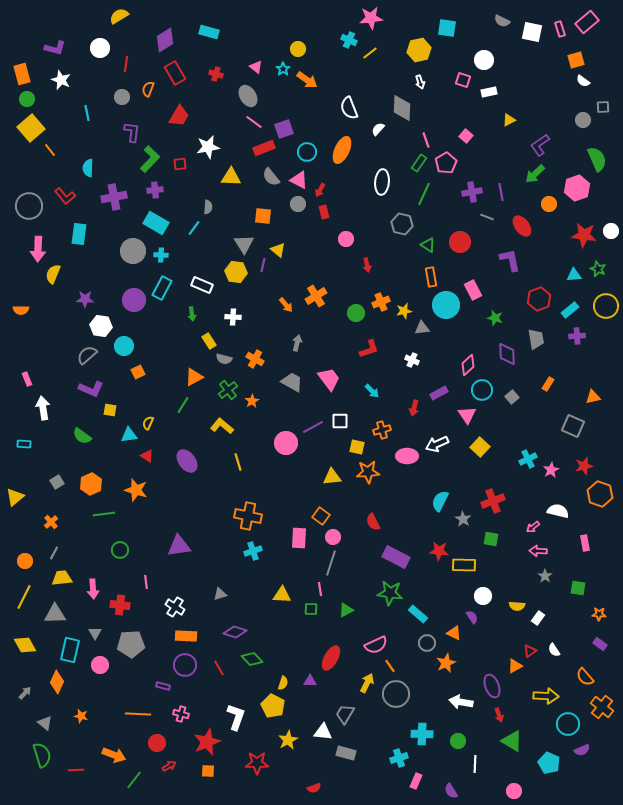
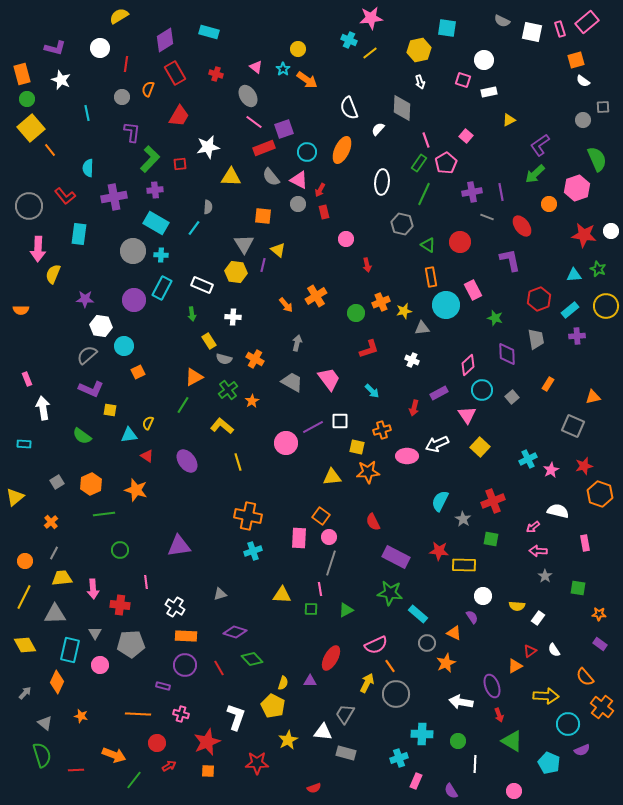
pink circle at (333, 537): moved 4 px left
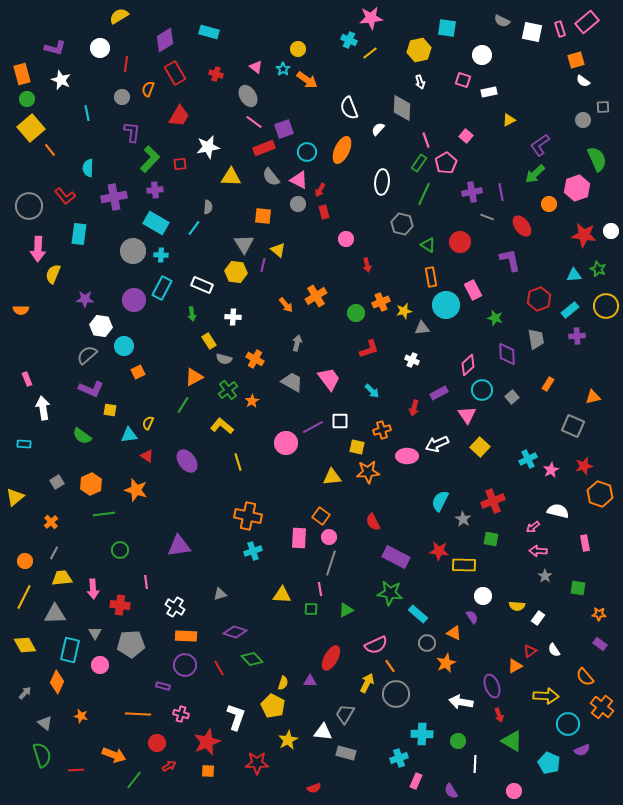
white circle at (484, 60): moved 2 px left, 5 px up
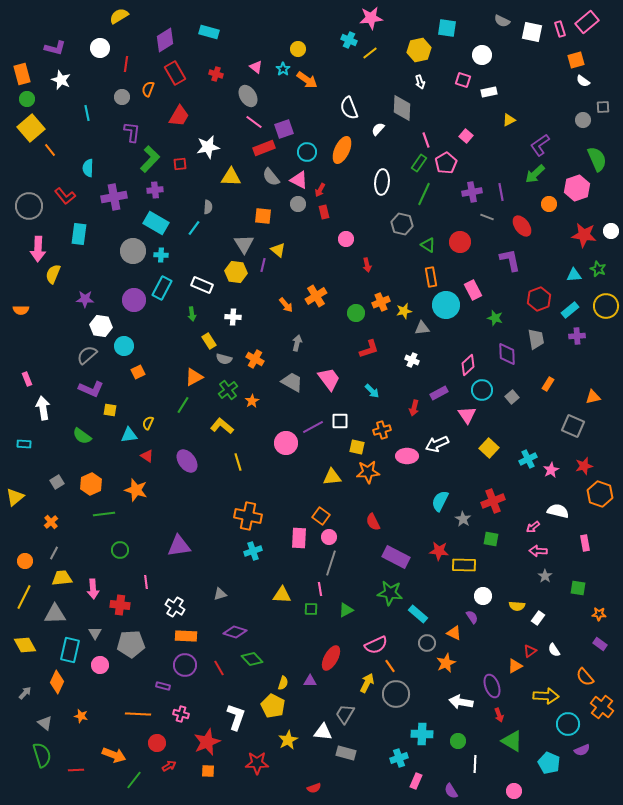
yellow square at (480, 447): moved 9 px right, 1 px down
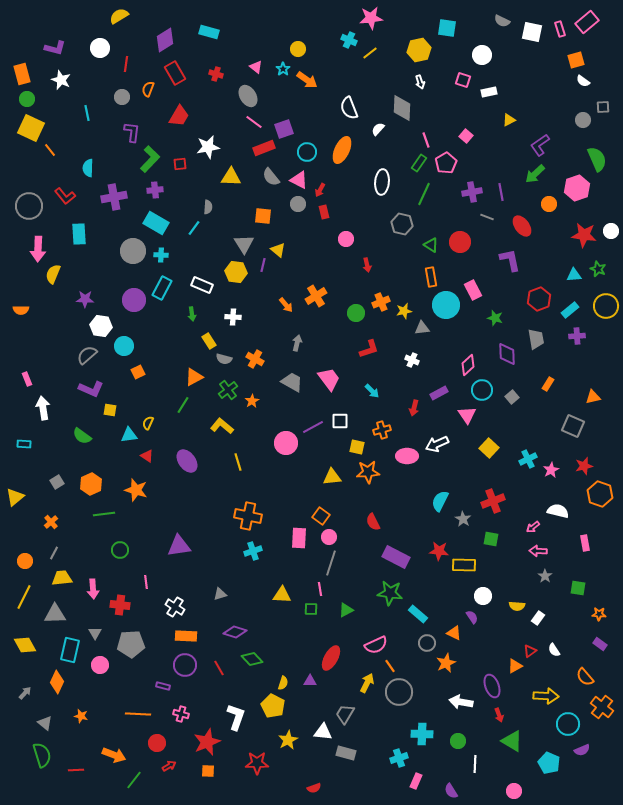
yellow square at (31, 128): rotated 24 degrees counterclockwise
cyan rectangle at (79, 234): rotated 10 degrees counterclockwise
green triangle at (428, 245): moved 3 px right
gray circle at (396, 694): moved 3 px right, 2 px up
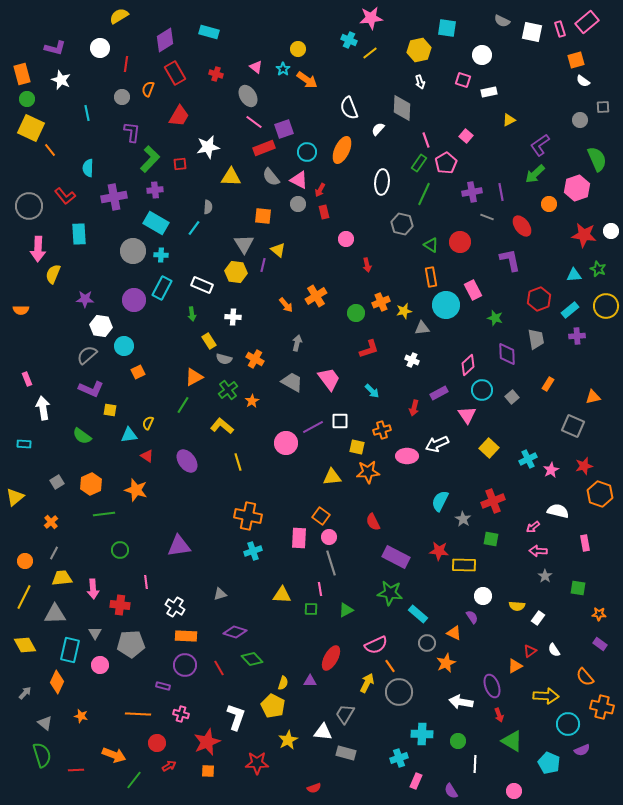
gray circle at (583, 120): moved 3 px left
gray line at (331, 563): rotated 35 degrees counterclockwise
orange cross at (602, 707): rotated 25 degrees counterclockwise
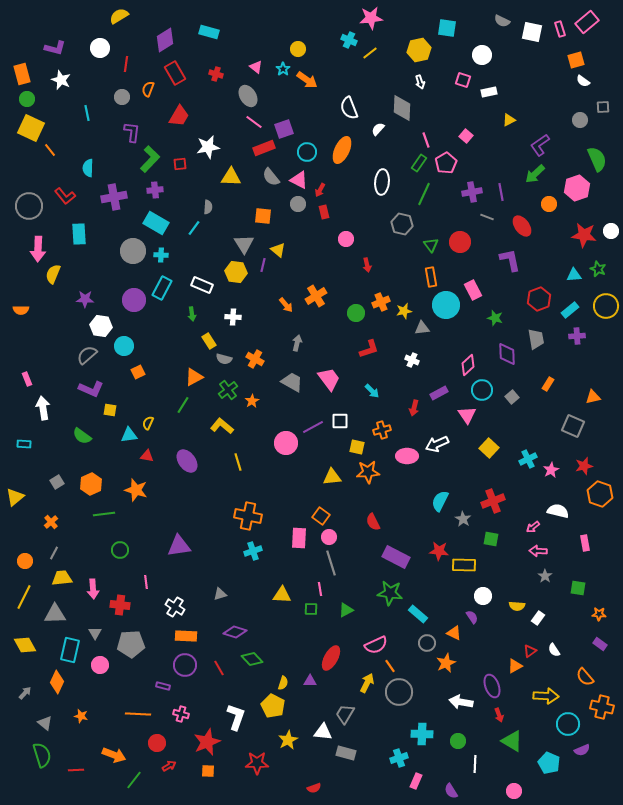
green triangle at (431, 245): rotated 21 degrees clockwise
red triangle at (147, 456): rotated 24 degrees counterclockwise
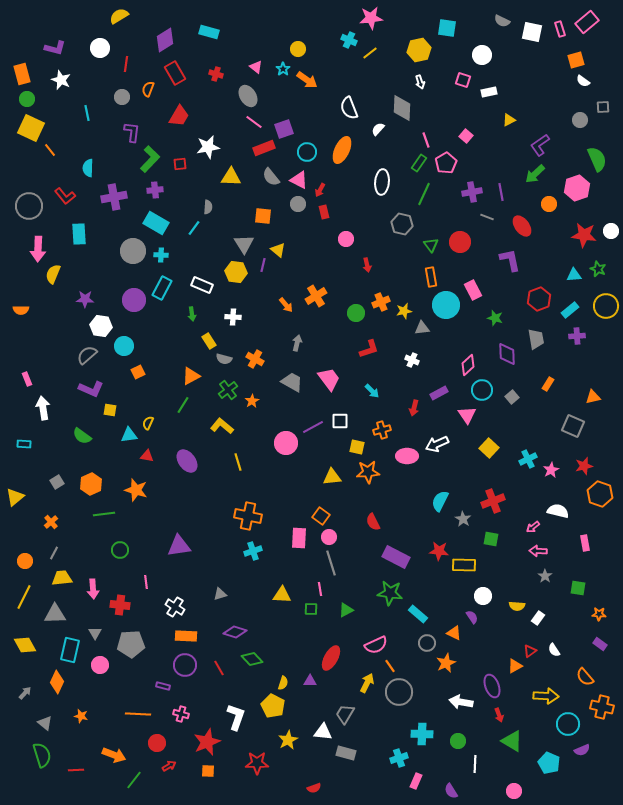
orange triangle at (194, 377): moved 3 px left, 1 px up
